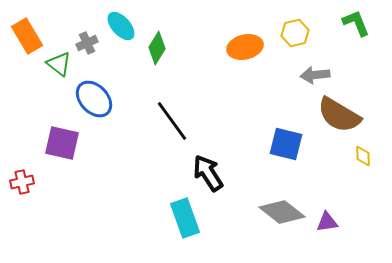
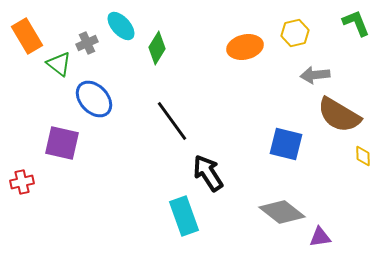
cyan rectangle: moved 1 px left, 2 px up
purple triangle: moved 7 px left, 15 px down
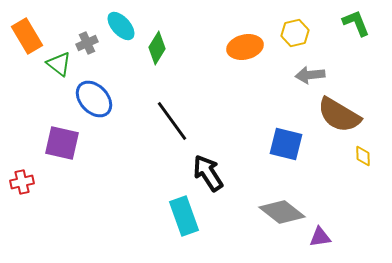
gray arrow: moved 5 px left
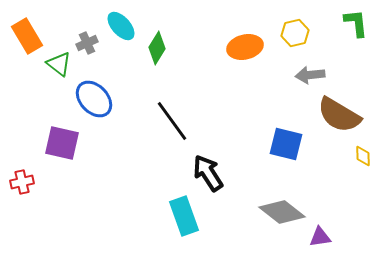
green L-shape: rotated 16 degrees clockwise
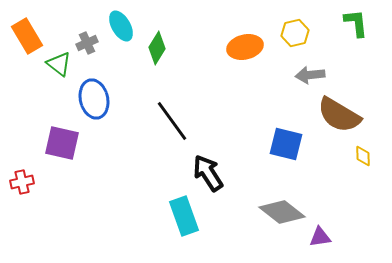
cyan ellipse: rotated 12 degrees clockwise
blue ellipse: rotated 30 degrees clockwise
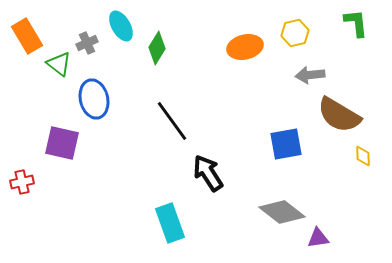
blue square: rotated 24 degrees counterclockwise
cyan rectangle: moved 14 px left, 7 px down
purple triangle: moved 2 px left, 1 px down
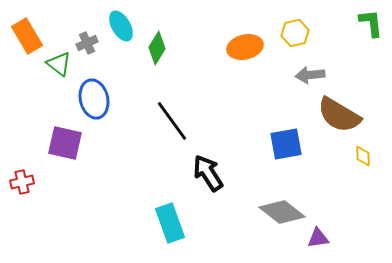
green L-shape: moved 15 px right
purple square: moved 3 px right
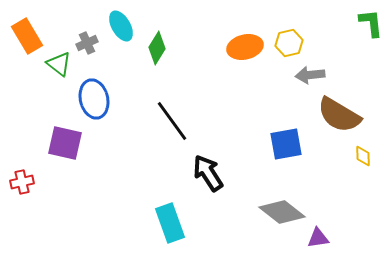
yellow hexagon: moved 6 px left, 10 px down
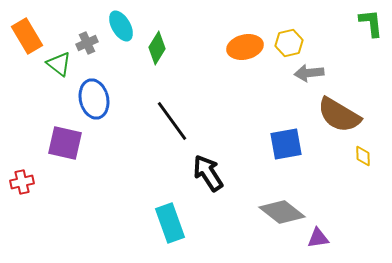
gray arrow: moved 1 px left, 2 px up
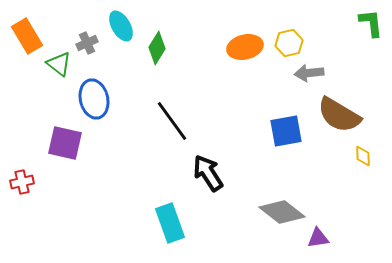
blue square: moved 13 px up
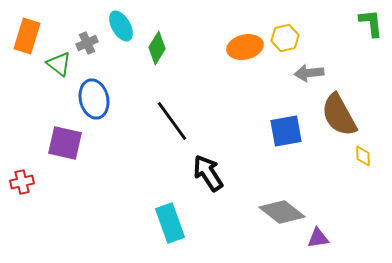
orange rectangle: rotated 48 degrees clockwise
yellow hexagon: moved 4 px left, 5 px up
brown semicircle: rotated 30 degrees clockwise
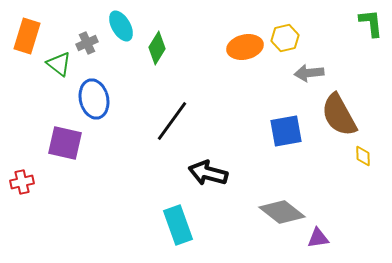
black line: rotated 72 degrees clockwise
black arrow: rotated 42 degrees counterclockwise
cyan rectangle: moved 8 px right, 2 px down
